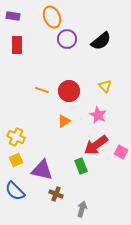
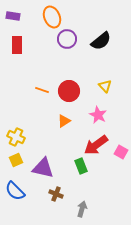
purple triangle: moved 1 px right, 2 px up
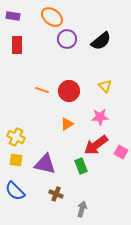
orange ellipse: rotated 30 degrees counterclockwise
pink star: moved 2 px right, 2 px down; rotated 30 degrees counterclockwise
orange triangle: moved 3 px right, 3 px down
yellow square: rotated 32 degrees clockwise
purple triangle: moved 2 px right, 4 px up
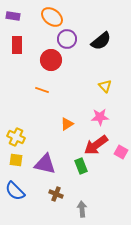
red circle: moved 18 px left, 31 px up
gray arrow: rotated 21 degrees counterclockwise
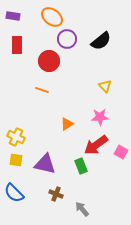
red circle: moved 2 px left, 1 px down
blue semicircle: moved 1 px left, 2 px down
gray arrow: rotated 35 degrees counterclockwise
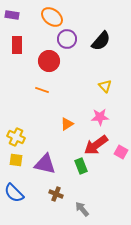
purple rectangle: moved 1 px left, 1 px up
black semicircle: rotated 10 degrees counterclockwise
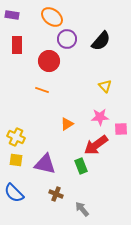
pink square: moved 23 px up; rotated 32 degrees counterclockwise
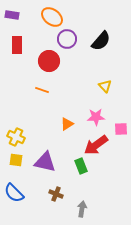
pink star: moved 4 px left
purple triangle: moved 2 px up
gray arrow: rotated 49 degrees clockwise
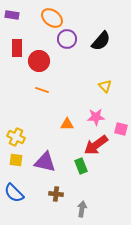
orange ellipse: moved 1 px down
red rectangle: moved 3 px down
red circle: moved 10 px left
orange triangle: rotated 32 degrees clockwise
pink square: rotated 16 degrees clockwise
brown cross: rotated 16 degrees counterclockwise
